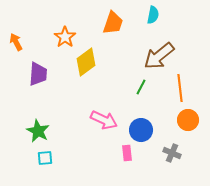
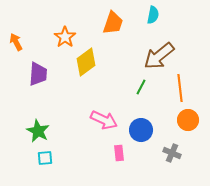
pink rectangle: moved 8 px left
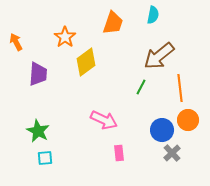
blue circle: moved 21 px right
gray cross: rotated 24 degrees clockwise
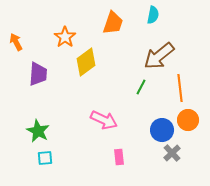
pink rectangle: moved 4 px down
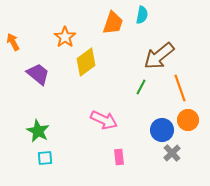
cyan semicircle: moved 11 px left
orange arrow: moved 3 px left
purple trapezoid: rotated 55 degrees counterclockwise
orange line: rotated 12 degrees counterclockwise
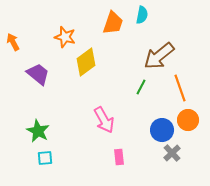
orange star: rotated 20 degrees counterclockwise
pink arrow: rotated 36 degrees clockwise
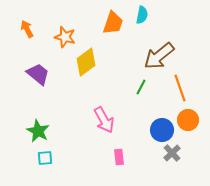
orange arrow: moved 14 px right, 13 px up
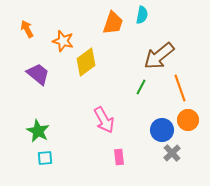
orange star: moved 2 px left, 4 px down
